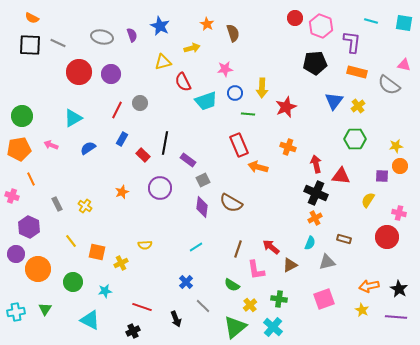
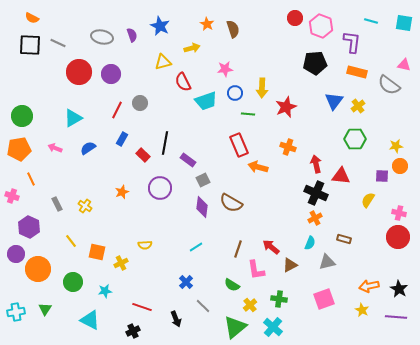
brown semicircle at (233, 33): moved 4 px up
pink arrow at (51, 145): moved 4 px right, 3 px down
red circle at (387, 237): moved 11 px right
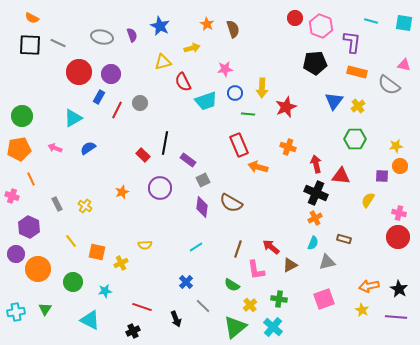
blue rectangle at (122, 139): moved 23 px left, 42 px up
cyan semicircle at (310, 243): moved 3 px right
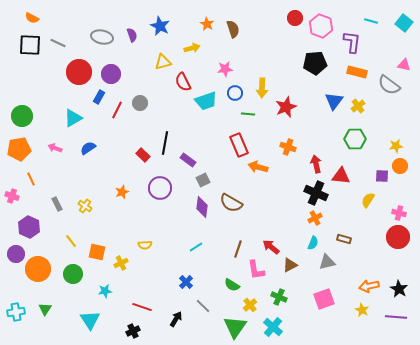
cyan square at (404, 23): rotated 30 degrees clockwise
green circle at (73, 282): moved 8 px up
green cross at (279, 299): moved 2 px up; rotated 14 degrees clockwise
black arrow at (176, 319): rotated 126 degrees counterclockwise
cyan triangle at (90, 320): rotated 30 degrees clockwise
green triangle at (235, 327): rotated 15 degrees counterclockwise
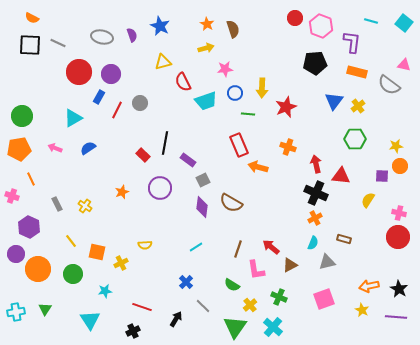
yellow arrow at (192, 48): moved 14 px right
